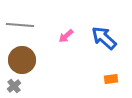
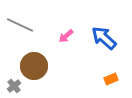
gray line: rotated 20 degrees clockwise
brown circle: moved 12 px right, 6 px down
orange rectangle: rotated 16 degrees counterclockwise
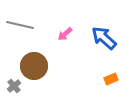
gray line: rotated 12 degrees counterclockwise
pink arrow: moved 1 px left, 2 px up
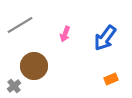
gray line: rotated 44 degrees counterclockwise
pink arrow: rotated 28 degrees counterclockwise
blue arrow: moved 1 px right; rotated 96 degrees counterclockwise
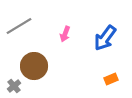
gray line: moved 1 px left, 1 px down
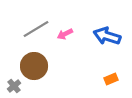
gray line: moved 17 px right, 3 px down
pink arrow: rotated 42 degrees clockwise
blue arrow: moved 2 px right, 2 px up; rotated 72 degrees clockwise
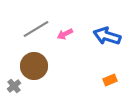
orange rectangle: moved 1 px left, 1 px down
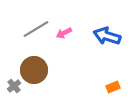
pink arrow: moved 1 px left, 1 px up
brown circle: moved 4 px down
orange rectangle: moved 3 px right, 7 px down
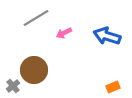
gray line: moved 11 px up
gray cross: moved 1 px left
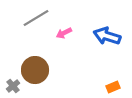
brown circle: moved 1 px right
